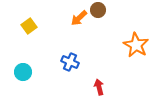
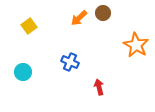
brown circle: moved 5 px right, 3 px down
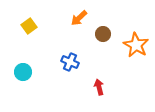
brown circle: moved 21 px down
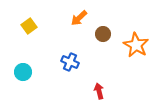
red arrow: moved 4 px down
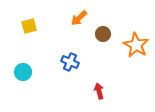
yellow square: rotated 21 degrees clockwise
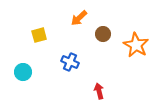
yellow square: moved 10 px right, 9 px down
